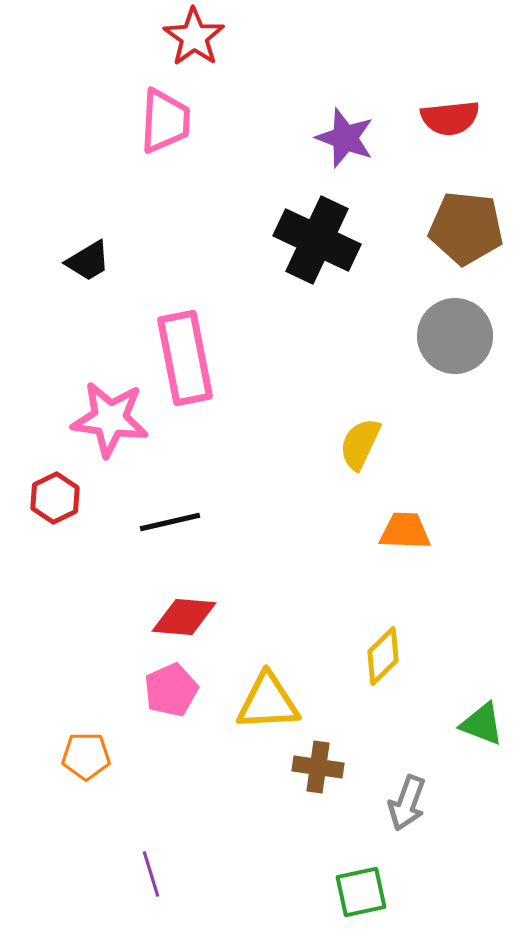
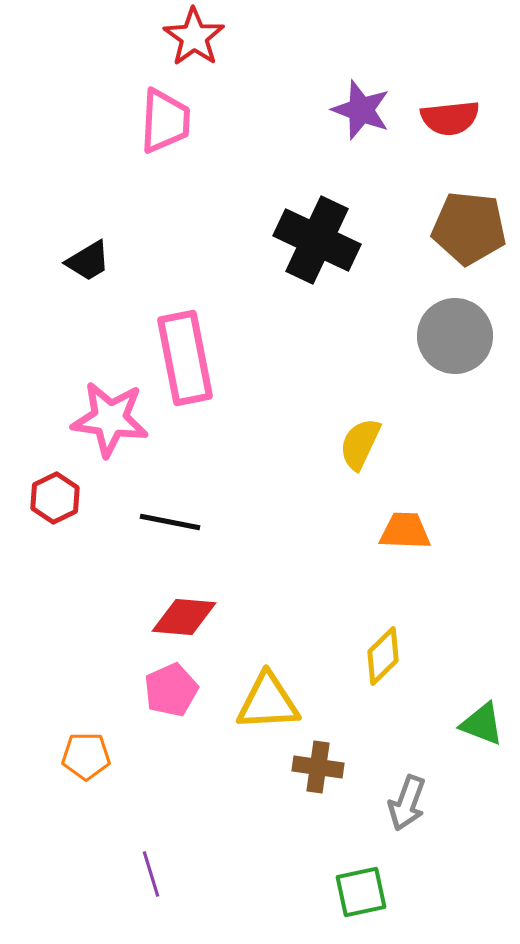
purple star: moved 16 px right, 28 px up
brown pentagon: moved 3 px right
black line: rotated 24 degrees clockwise
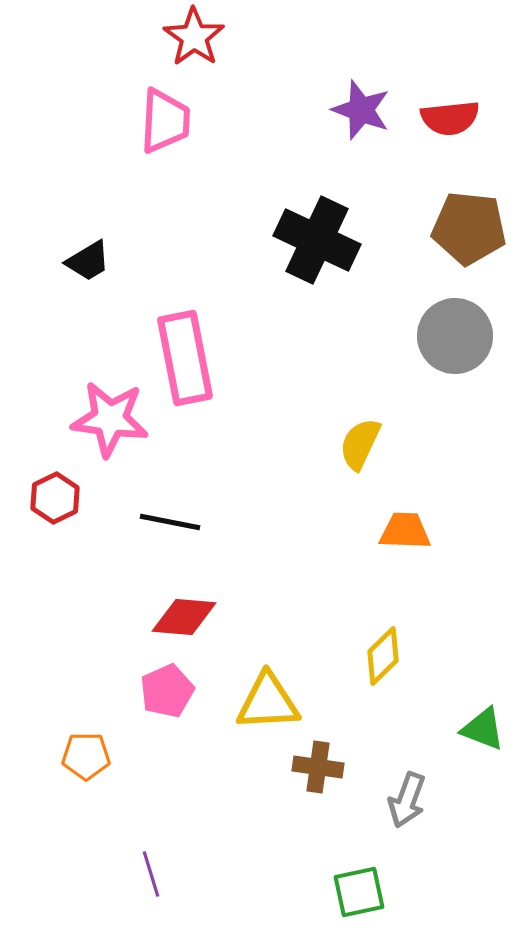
pink pentagon: moved 4 px left, 1 px down
green triangle: moved 1 px right, 5 px down
gray arrow: moved 3 px up
green square: moved 2 px left
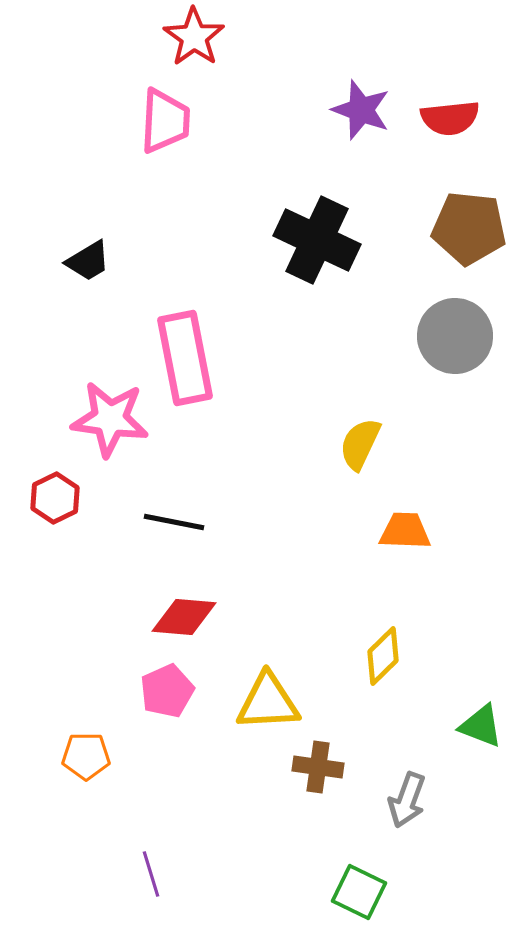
black line: moved 4 px right
green triangle: moved 2 px left, 3 px up
green square: rotated 38 degrees clockwise
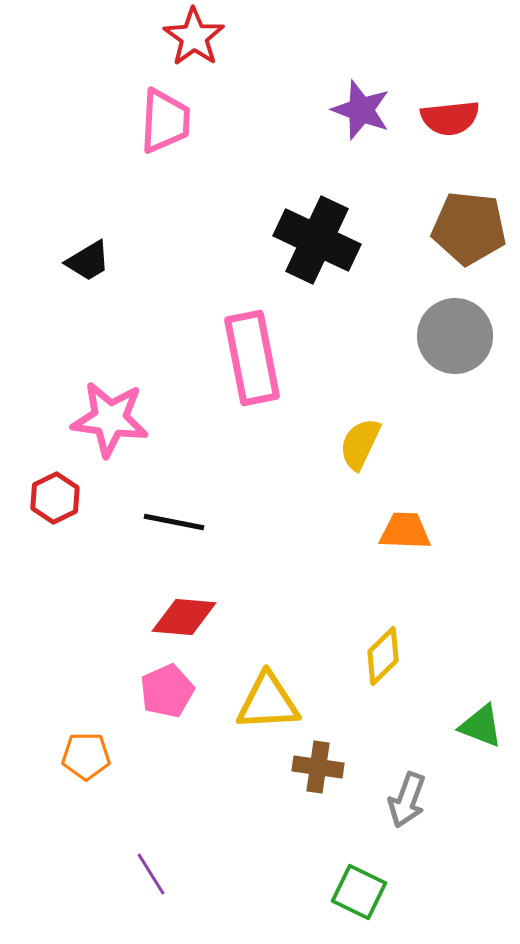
pink rectangle: moved 67 px right
purple line: rotated 15 degrees counterclockwise
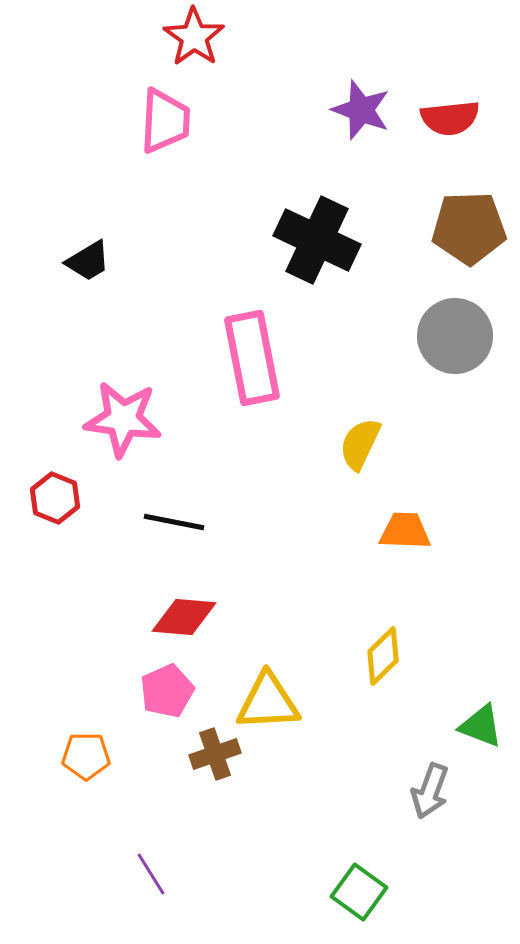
brown pentagon: rotated 8 degrees counterclockwise
pink star: moved 13 px right
red hexagon: rotated 12 degrees counterclockwise
brown cross: moved 103 px left, 13 px up; rotated 27 degrees counterclockwise
gray arrow: moved 23 px right, 9 px up
green square: rotated 10 degrees clockwise
